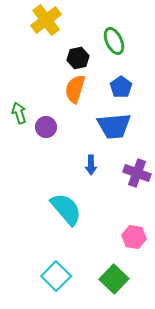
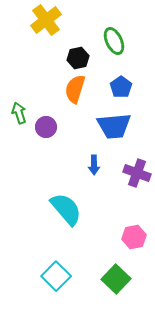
blue arrow: moved 3 px right
pink hexagon: rotated 20 degrees counterclockwise
green square: moved 2 px right
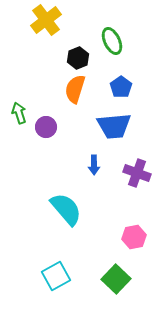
green ellipse: moved 2 px left
black hexagon: rotated 10 degrees counterclockwise
cyan square: rotated 16 degrees clockwise
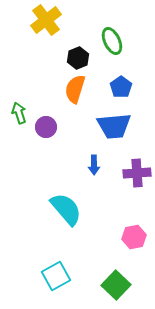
purple cross: rotated 24 degrees counterclockwise
green square: moved 6 px down
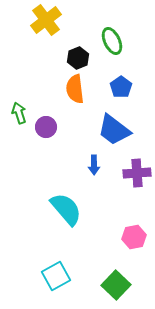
orange semicircle: rotated 24 degrees counterclockwise
blue trapezoid: moved 4 px down; rotated 42 degrees clockwise
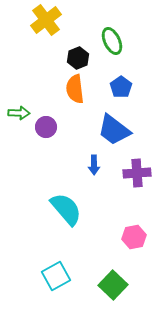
green arrow: rotated 110 degrees clockwise
green square: moved 3 px left
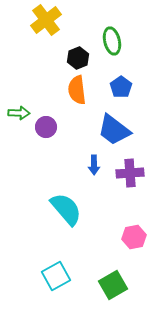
green ellipse: rotated 12 degrees clockwise
orange semicircle: moved 2 px right, 1 px down
purple cross: moved 7 px left
green square: rotated 16 degrees clockwise
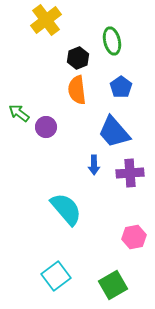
green arrow: rotated 145 degrees counterclockwise
blue trapezoid: moved 2 px down; rotated 12 degrees clockwise
cyan square: rotated 8 degrees counterclockwise
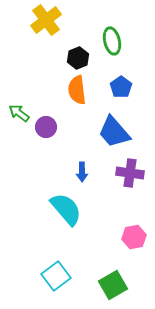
blue arrow: moved 12 px left, 7 px down
purple cross: rotated 12 degrees clockwise
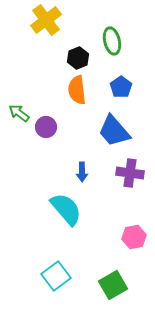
blue trapezoid: moved 1 px up
